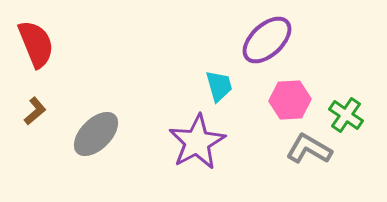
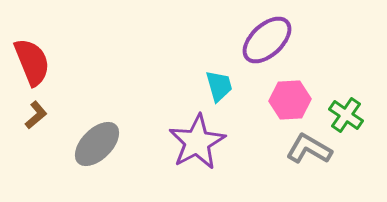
red semicircle: moved 4 px left, 18 px down
brown L-shape: moved 1 px right, 4 px down
gray ellipse: moved 1 px right, 10 px down
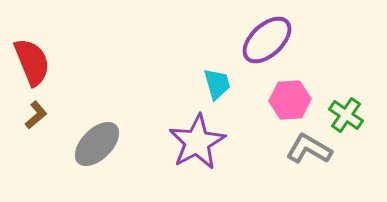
cyan trapezoid: moved 2 px left, 2 px up
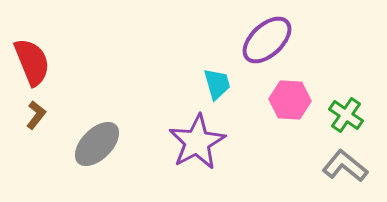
pink hexagon: rotated 6 degrees clockwise
brown L-shape: rotated 12 degrees counterclockwise
gray L-shape: moved 36 px right, 17 px down; rotated 9 degrees clockwise
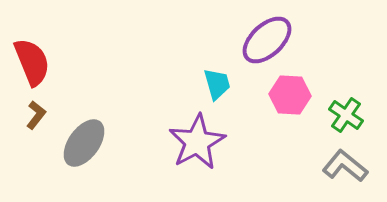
pink hexagon: moved 5 px up
gray ellipse: moved 13 px left, 1 px up; rotated 9 degrees counterclockwise
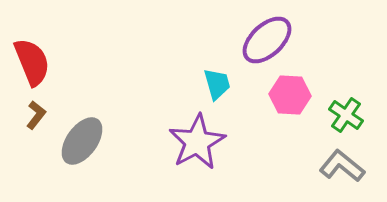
gray ellipse: moved 2 px left, 2 px up
gray L-shape: moved 3 px left
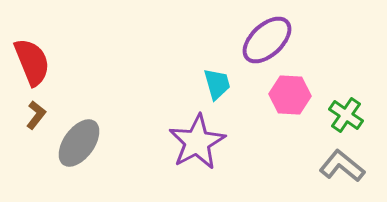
gray ellipse: moved 3 px left, 2 px down
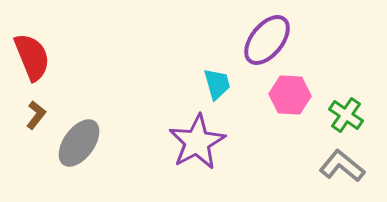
purple ellipse: rotated 8 degrees counterclockwise
red semicircle: moved 5 px up
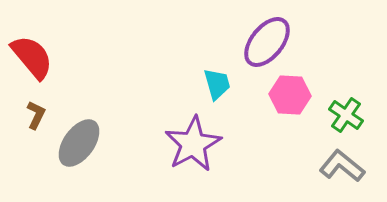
purple ellipse: moved 2 px down
red semicircle: rotated 18 degrees counterclockwise
brown L-shape: rotated 12 degrees counterclockwise
purple star: moved 4 px left, 2 px down
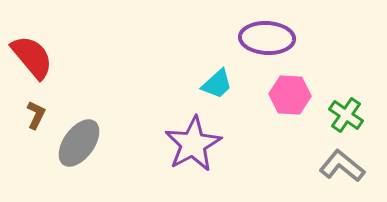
purple ellipse: moved 4 px up; rotated 54 degrees clockwise
cyan trapezoid: rotated 64 degrees clockwise
